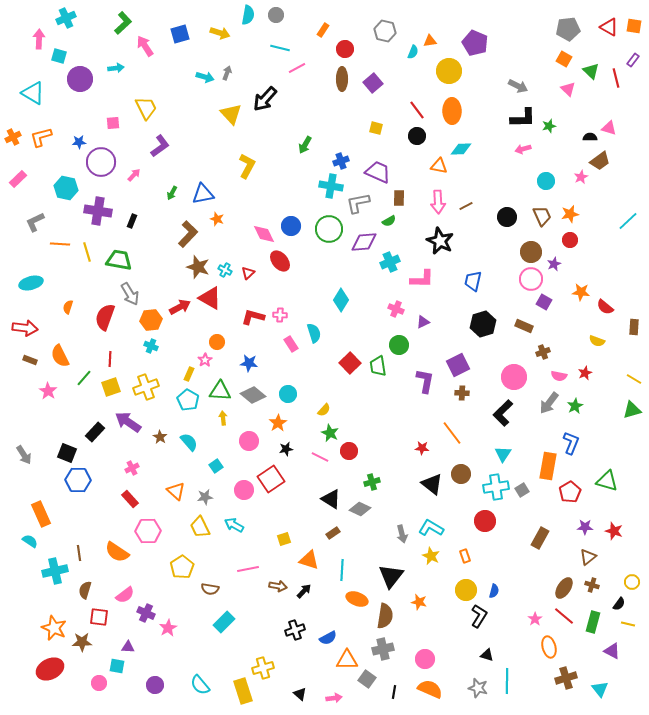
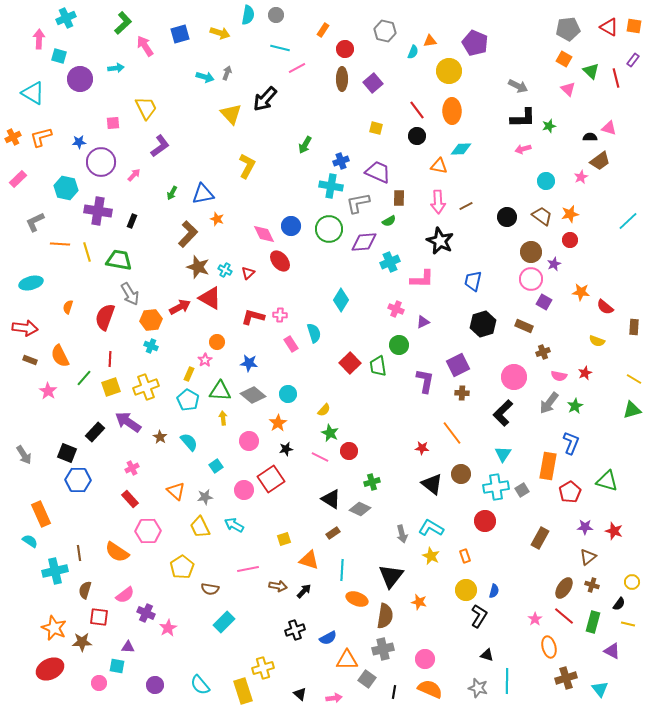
brown trapezoid at (542, 216): rotated 30 degrees counterclockwise
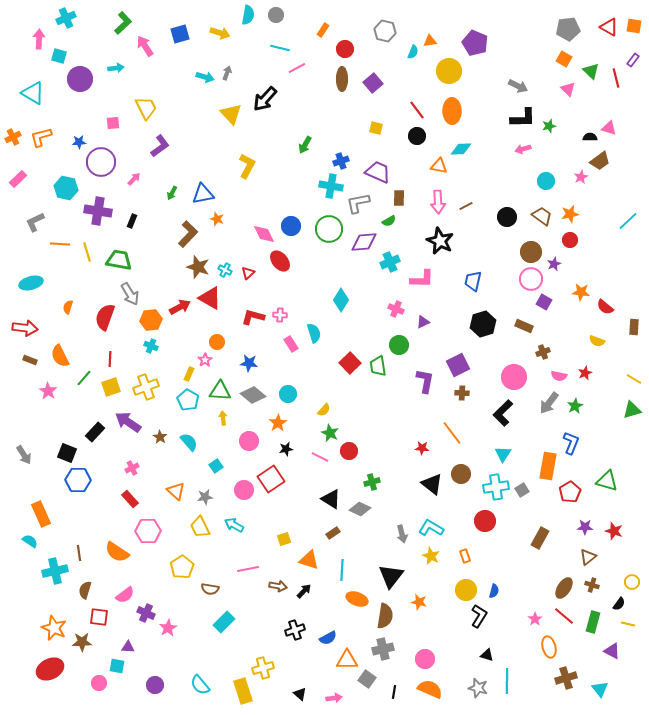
pink arrow at (134, 175): moved 4 px down
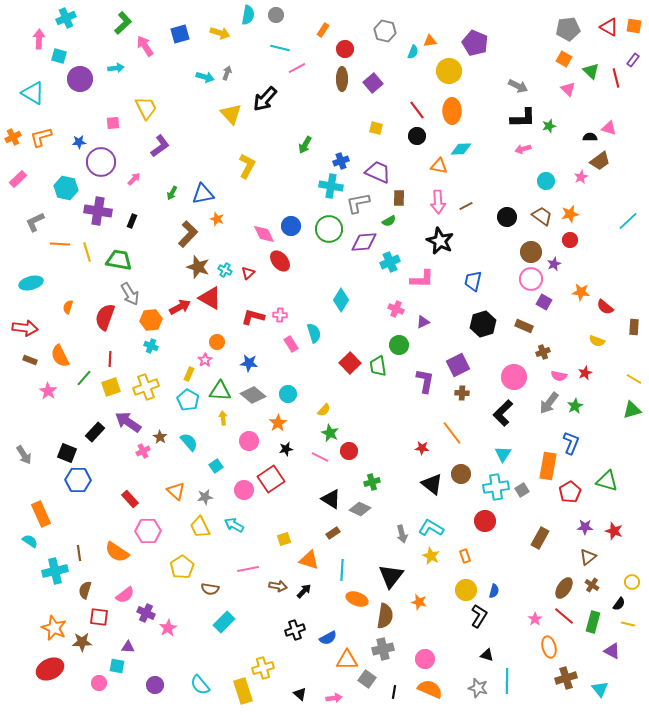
pink cross at (132, 468): moved 11 px right, 17 px up
brown cross at (592, 585): rotated 16 degrees clockwise
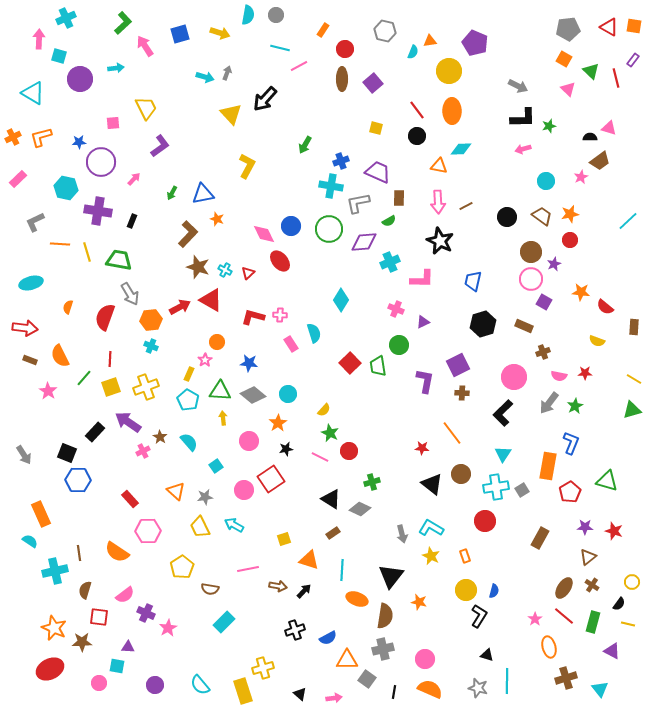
pink line at (297, 68): moved 2 px right, 2 px up
red triangle at (210, 298): moved 1 px right, 2 px down
red star at (585, 373): rotated 24 degrees clockwise
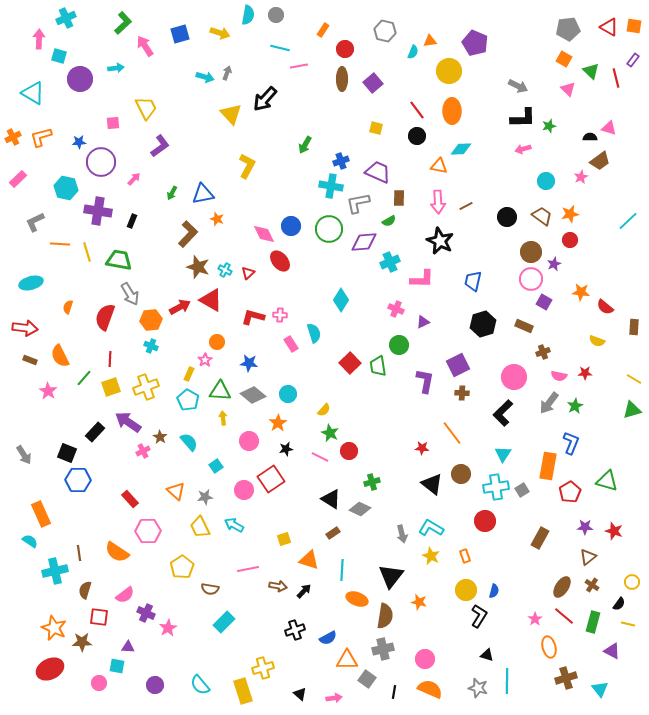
pink line at (299, 66): rotated 18 degrees clockwise
brown ellipse at (564, 588): moved 2 px left, 1 px up
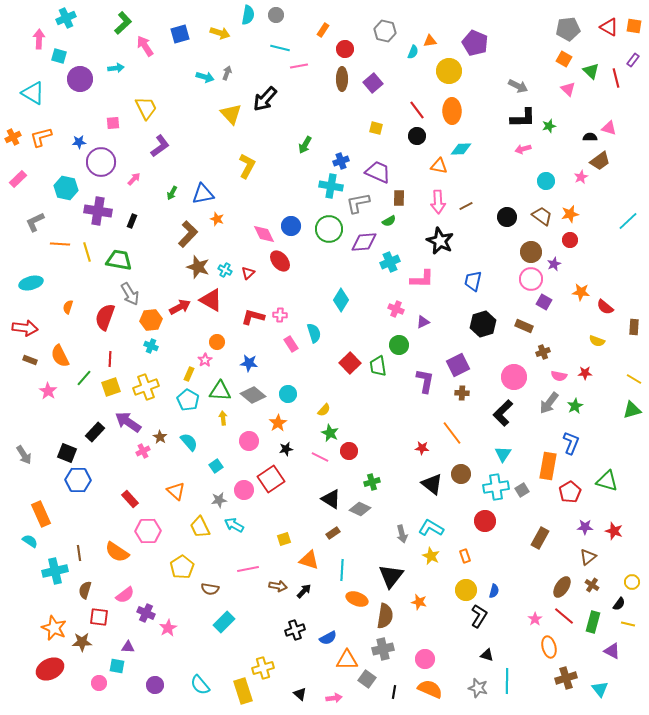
gray star at (205, 497): moved 14 px right, 3 px down
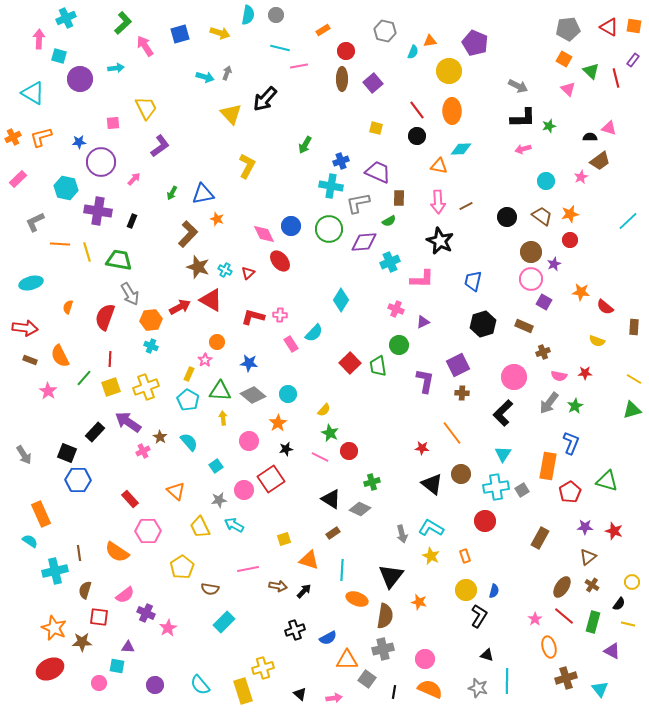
orange rectangle at (323, 30): rotated 24 degrees clockwise
red circle at (345, 49): moved 1 px right, 2 px down
cyan semicircle at (314, 333): rotated 60 degrees clockwise
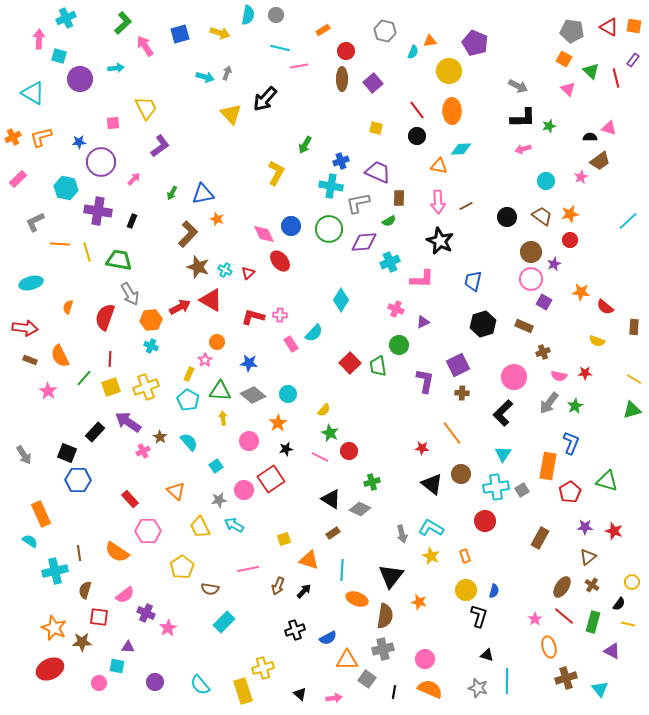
gray pentagon at (568, 29): moved 4 px right, 2 px down; rotated 15 degrees clockwise
yellow L-shape at (247, 166): moved 29 px right, 7 px down
brown arrow at (278, 586): rotated 102 degrees clockwise
black L-shape at (479, 616): rotated 15 degrees counterclockwise
purple circle at (155, 685): moved 3 px up
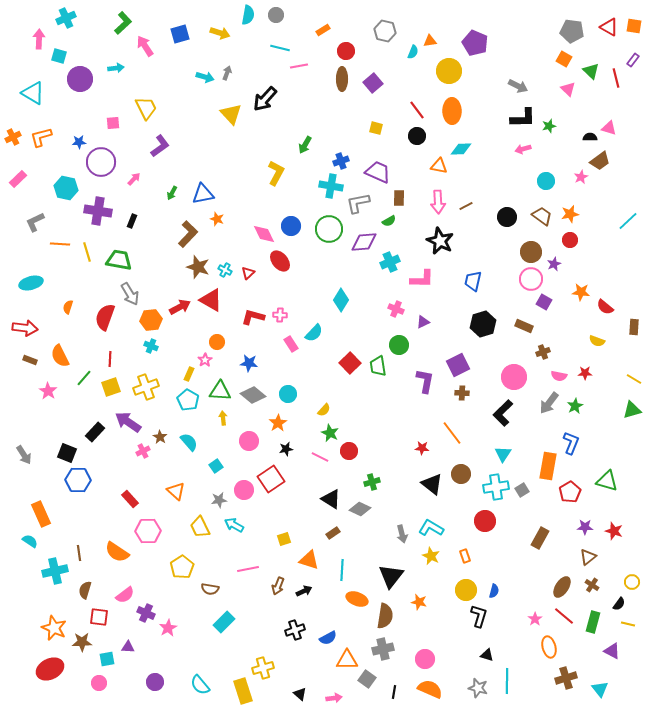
black arrow at (304, 591): rotated 21 degrees clockwise
cyan square at (117, 666): moved 10 px left, 7 px up; rotated 21 degrees counterclockwise
